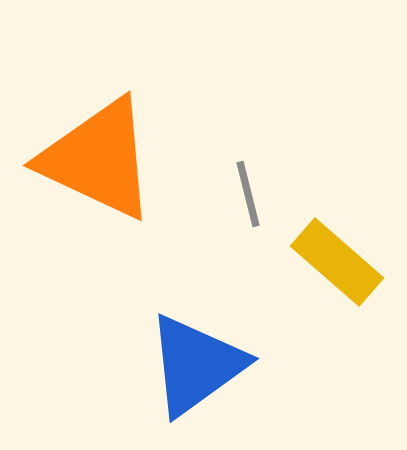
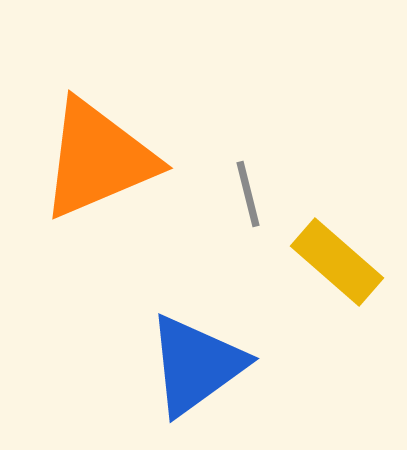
orange triangle: rotated 48 degrees counterclockwise
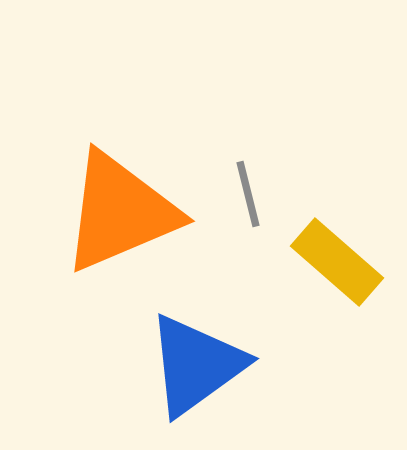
orange triangle: moved 22 px right, 53 px down
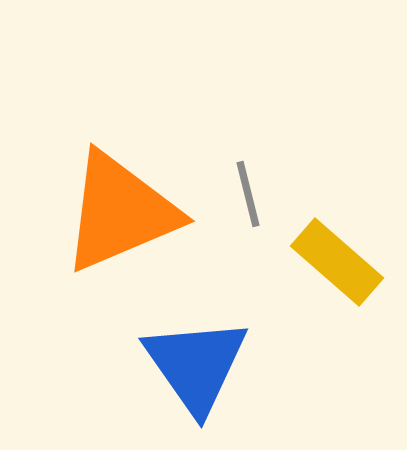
blue triangle: rotated 29 degrees counterclockwise
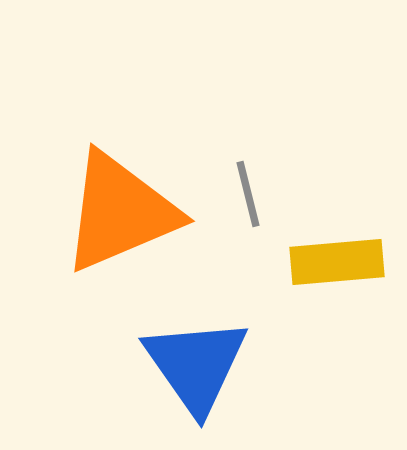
yellow rectangle: rotated 46 degrees counterclockwise
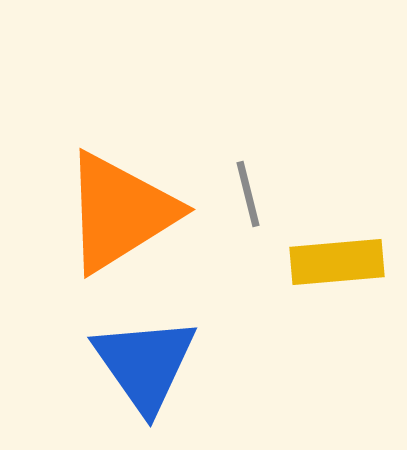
orange triangle: rotated 9 degrees counterclockwise
blue triangle: moved 51 px left, 1 px up
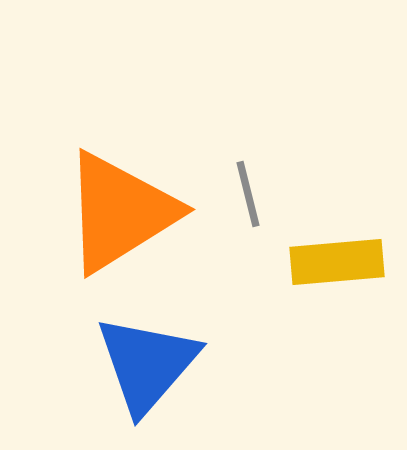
blue triangle: moved 2 px right; rotated 16 degrees clockwise
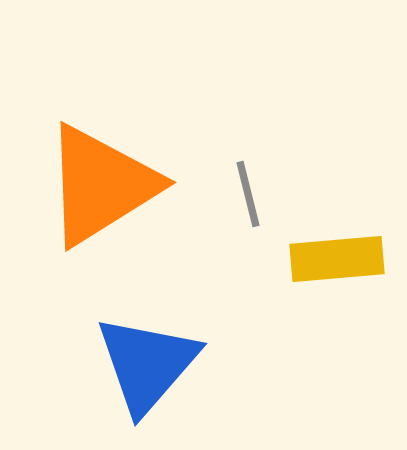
orange triangle: moved 19 px left, 27 px up
yellow rectangle: moved 3 px up
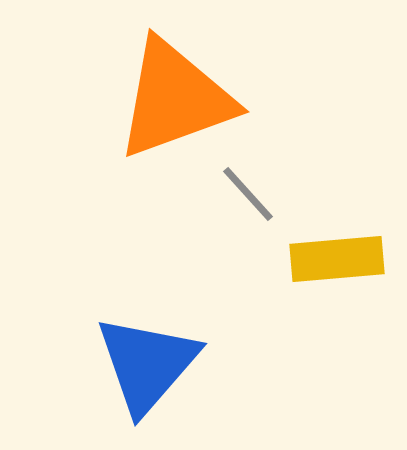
orange triangle: moved 74 px right, 86 px up; rotated 12 degrees clockwise
gray line: rotated 28 degrees counterclockwise
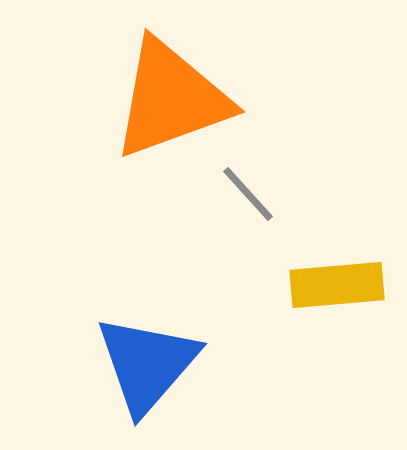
orange triangle: moved 4 px left
yellow rectangle: moved 26 px down
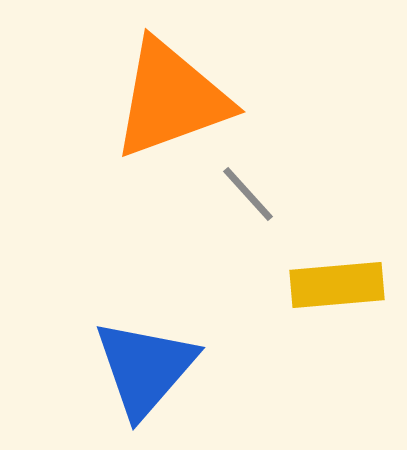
blue triangle: moved 2 px left, 4 px down
